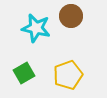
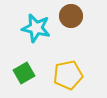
yellow pentagon: rotated 8 degrees clockwise
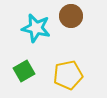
green square: moved 2 px up
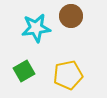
cyan star: rotated 20 degrees counterclockwise
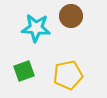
cyan star: rotated 12 degrees clockwise
green square: rotated 10 degrees clockwise
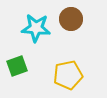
brown circle: moved 3 px down
green square: moved 7 px left, 5 px up
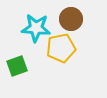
yellow pentagon: moved 7 px left, 27 px up
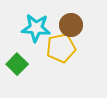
brown circle: moved 6 px down
green square: moved 2 px up; rotated 25 degrees counterclockwise
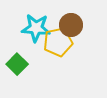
yellow pentagon: moved 3 px left, 6 px up
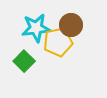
cyan star: rotated 12 degrees counterclockwise
green square: moved 7 px right, 3 px up
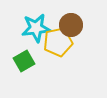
green square: rotated 15 degrees clockwise
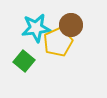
yellow pentagon: rotated 12 degrees counterclockwise
green square: rotated 20 degrees counterclockwise
